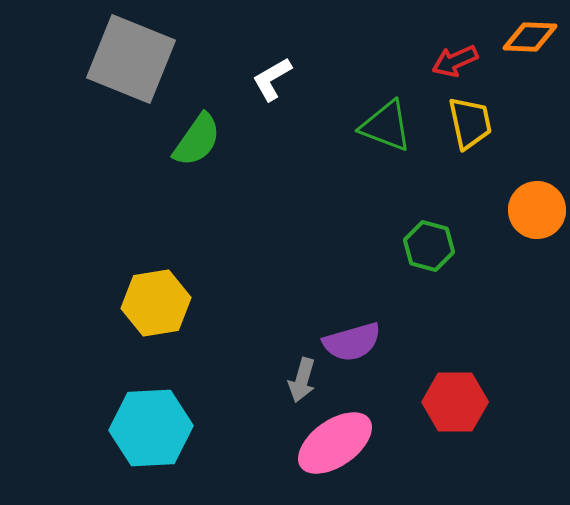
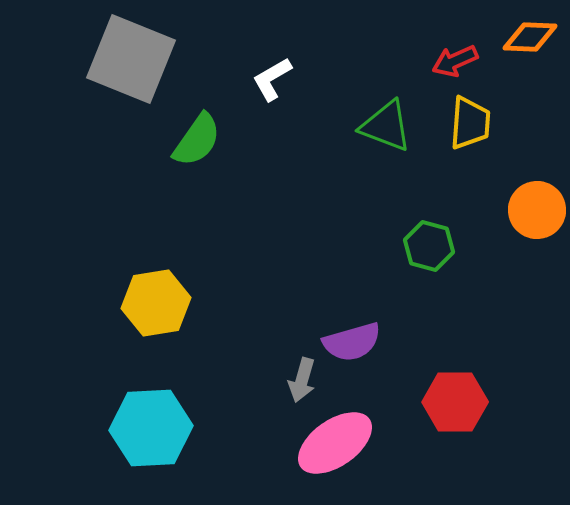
yellow trapezoid: rotated 16 degrees clockwise
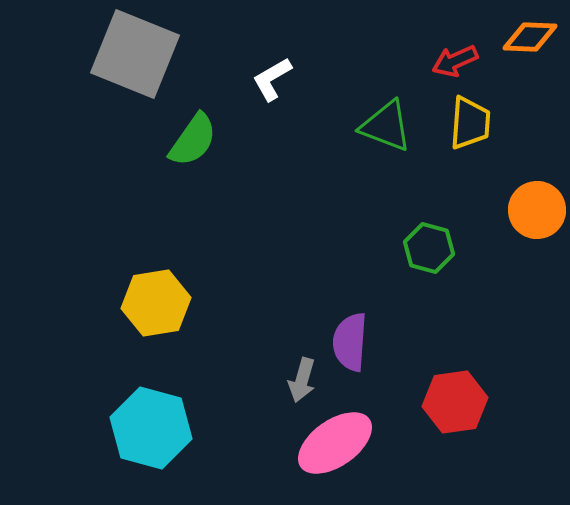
gray square: moved 4 px right, 5 px up
green semicircle: moved 4 px left
green hexagon: moved 2 px down
purple semicircle: moved 2 px left; rotated 110 degrees clockwise
red hexagon: rotated 8 degrees counterclockwise
cyan hexagon: rotated 18 degrees clockwise
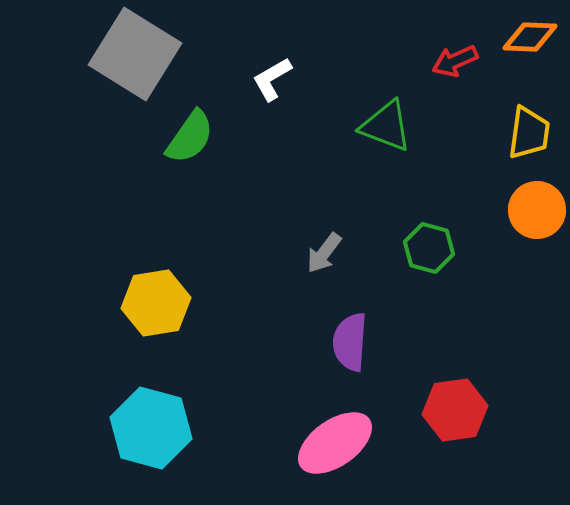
gray square: rotated 10 degrees clockwise
yellow trapezoid: moved 59 px right, 10 px down; rotated 4 degrees clockwise
green semicircle: moved 3 px left, 3 px up
gray arrow: moved 22 px right, 127 px up; rotated 21 degrees clockwise
red hexagon: moved 8 px down
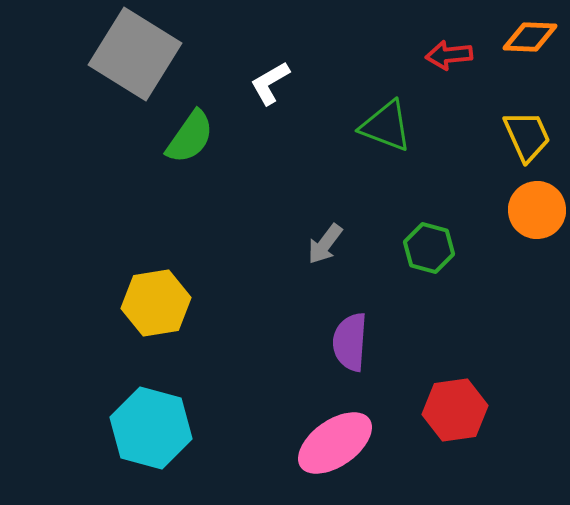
red arrow: moved 6 px left, 6 px up; rotated 18 degrees clockwise
white L-shape: moved 2 px left, 4 px down
yellow trapezoid: moved 2 px left, 3 px down; rotated 32 degrees counterclockwise
gray arrow: moved 1 px right, 9 px up
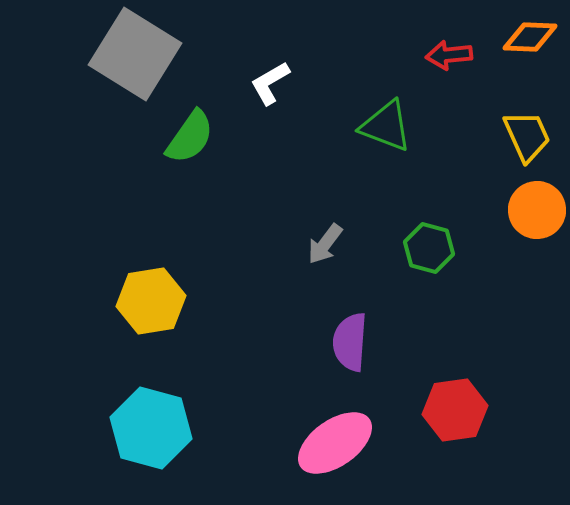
yellow hexagon: moved 5 px left, 2 px up
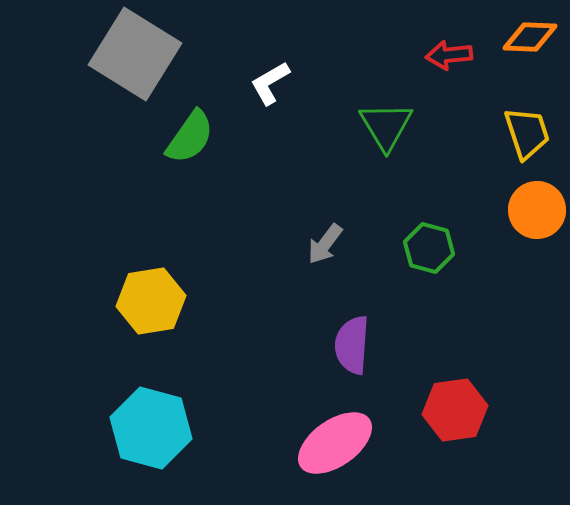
green triangle: rotated 38 degrees clockwise
yellow trapezoid: moved 3 px up; rotated 6 degrees clockwise
purple semicircle: moved 2 px right, 3 px down
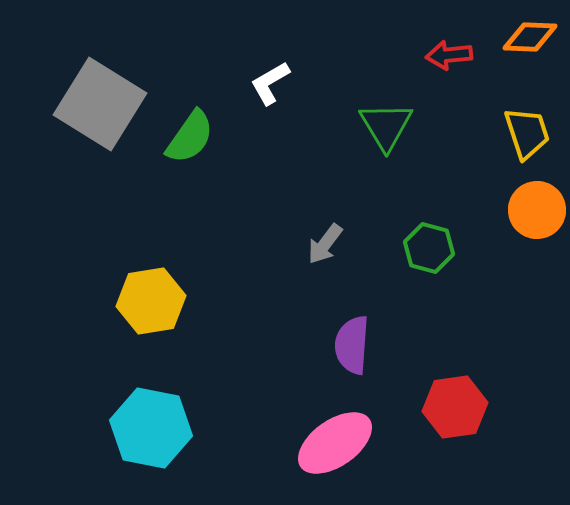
gray square: moved 35 px left, 50 px down
red hexagon: moved 3 px up
cyan hexagon: rotated 4 degrees counterclockwise
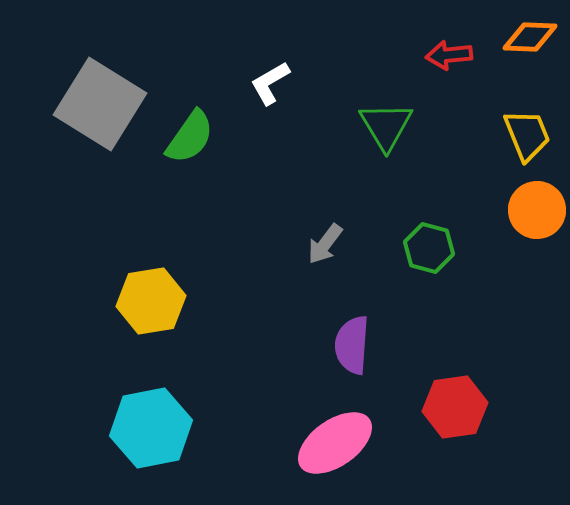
yellow trapezoid: moved 2 px down; rotated 4 degrees counterclockwise
cyan hexagon: rotated 22 degrees counterclockwise
